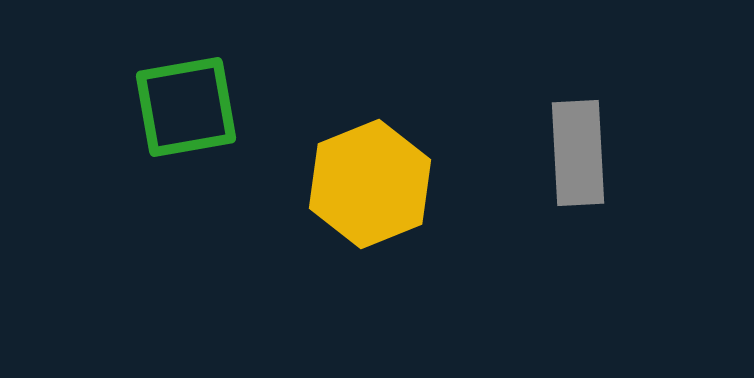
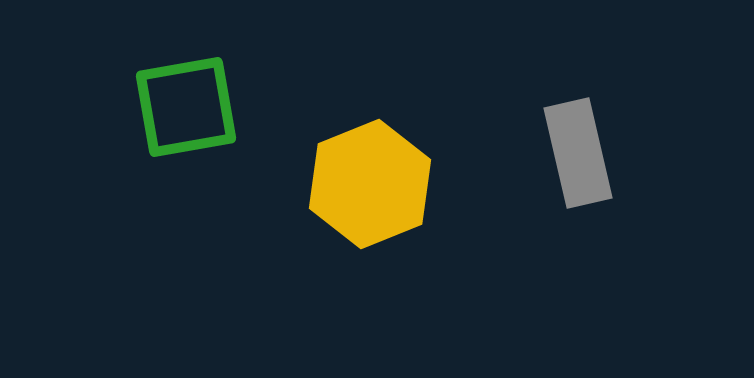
gray rectangle: rotated 10 degrees counterclockwise
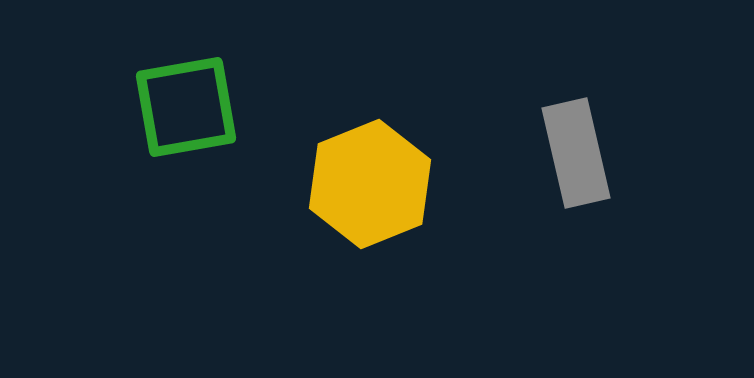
gray rectangle: moved 2 px left
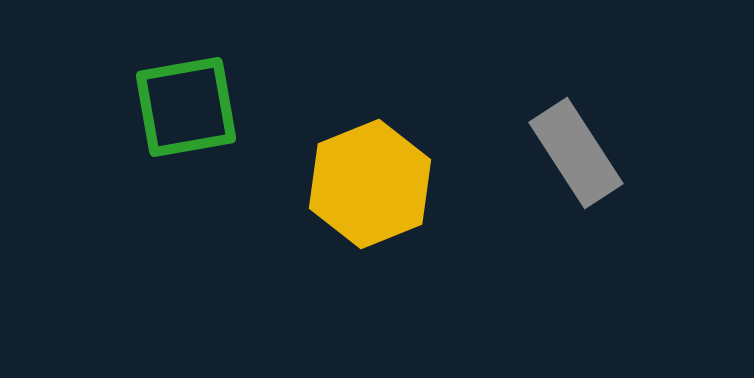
gray rectangle: rotated 20 degrees counterclockwise
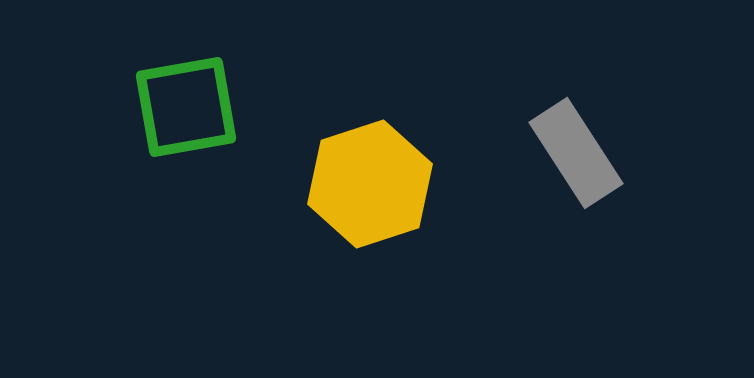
yellow hexagon: rotated 4 degrees clockwise
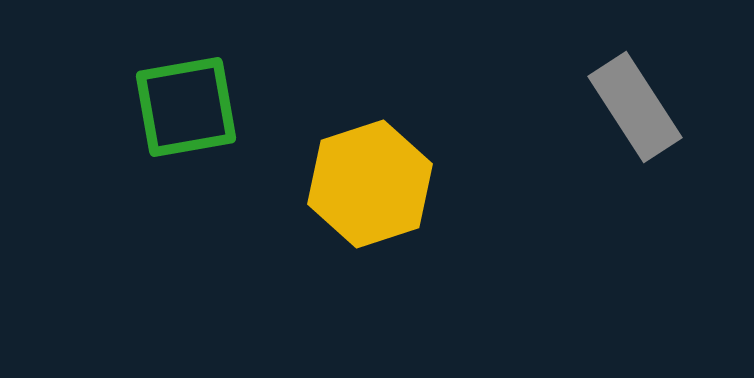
gray rectangle: moved 59 px right, 46 px up
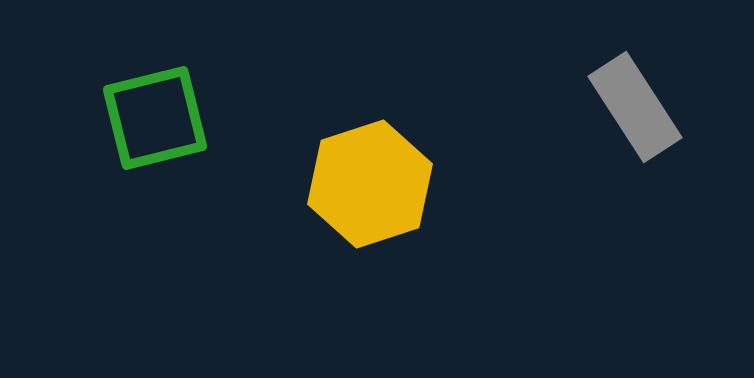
green square: moved 31 px left, 11 px down; rotated 4 degrees counterclockwise
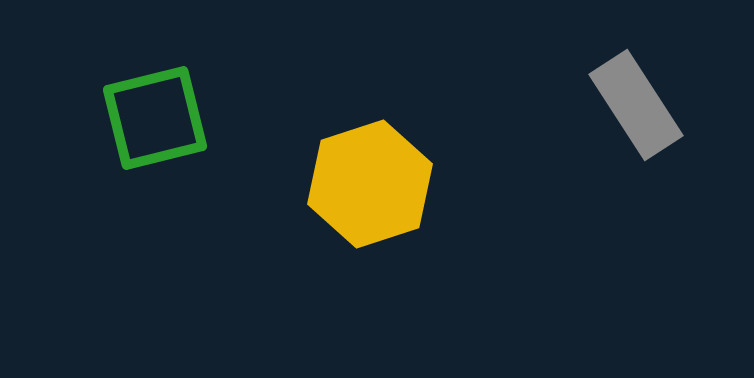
gray rectangle: moved 1 px right, 2 px up
